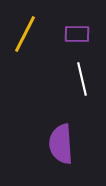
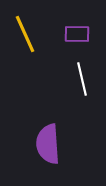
yellow line: rotated 51 degrees counterclockwise
purple semicircle: moved 13 px left
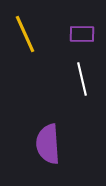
purple rectangle: moved 5 px right
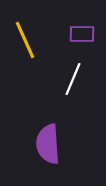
yellow line: moved 6 px down
white line: moved 9 px left; rotated 36 degrees clockwise
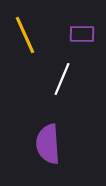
yellow line: moved 5 px up
white line: moved 11 px left
